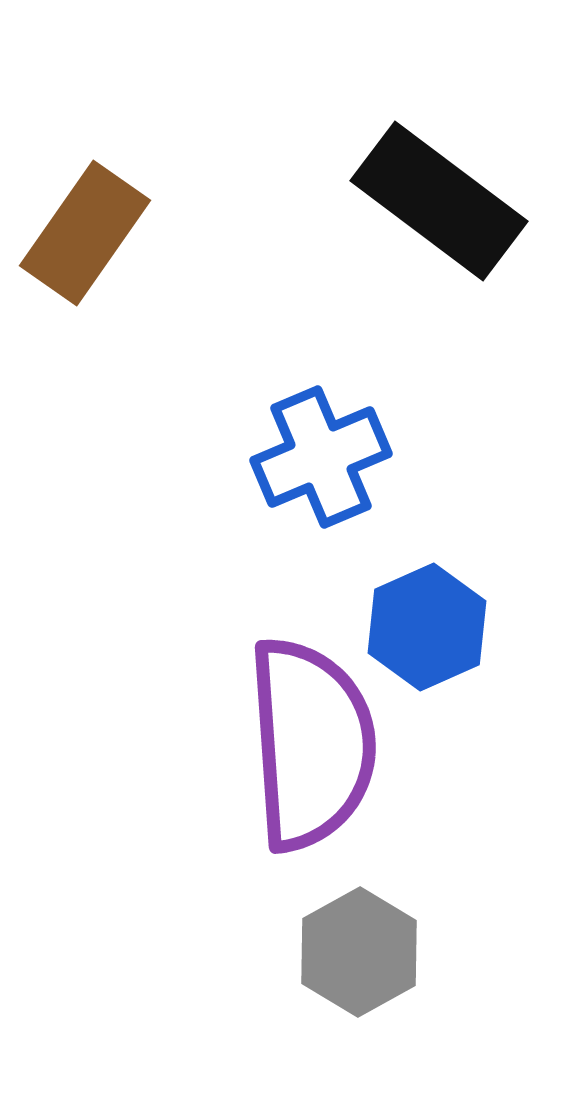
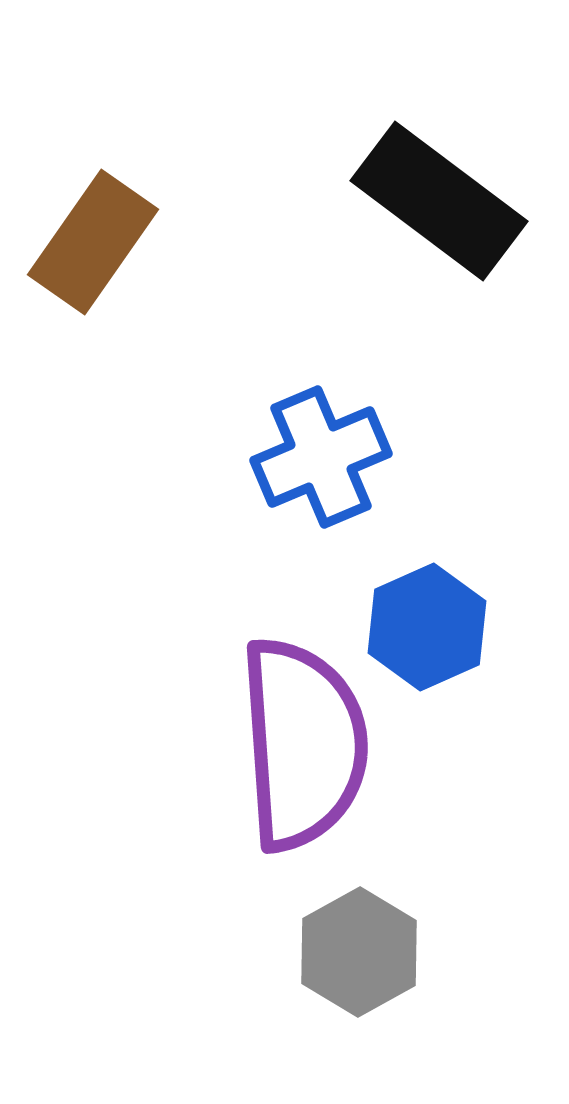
brown rectangle: moved 8 px right, 9 px down
purple semicircle: moved 8 px left
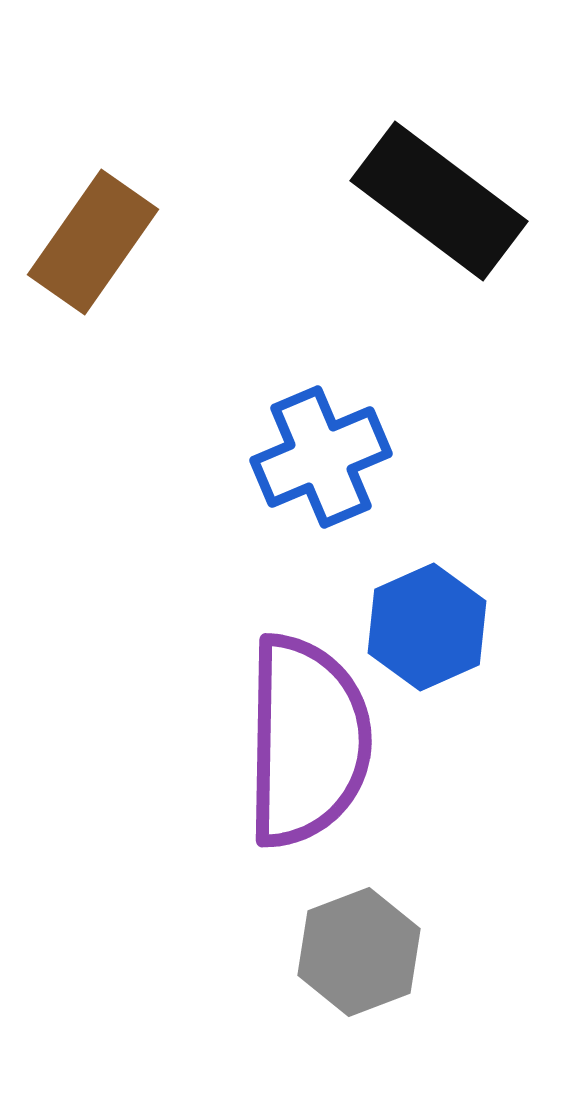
purple semicircle: moved 4 px right, 3 px up; rotated 5 degrees clockwise
gray hexagon: rotated 8 degrees clockwise
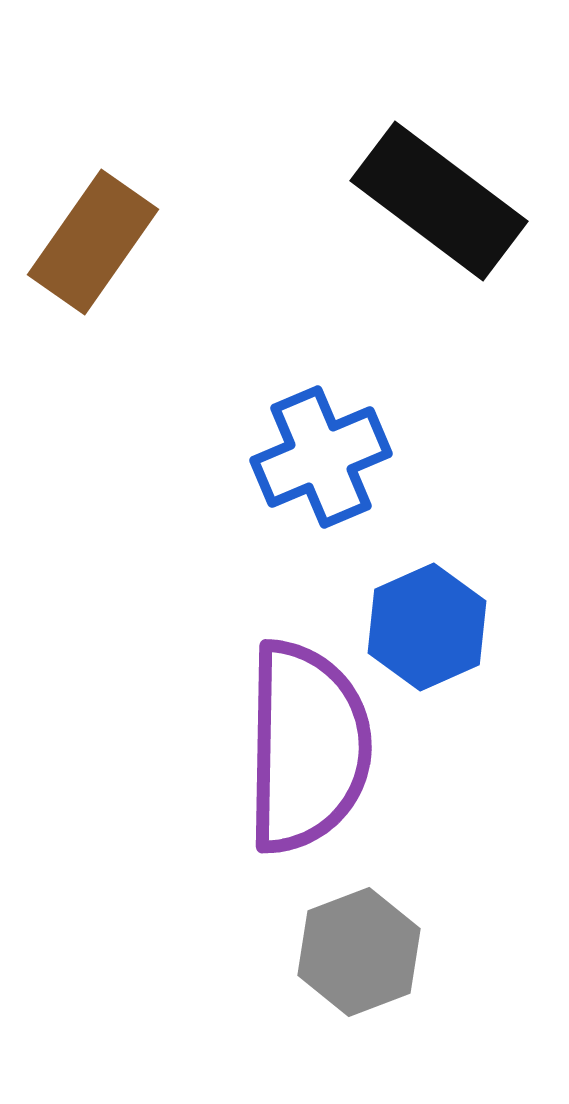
purple semicircle: moved 6 px down
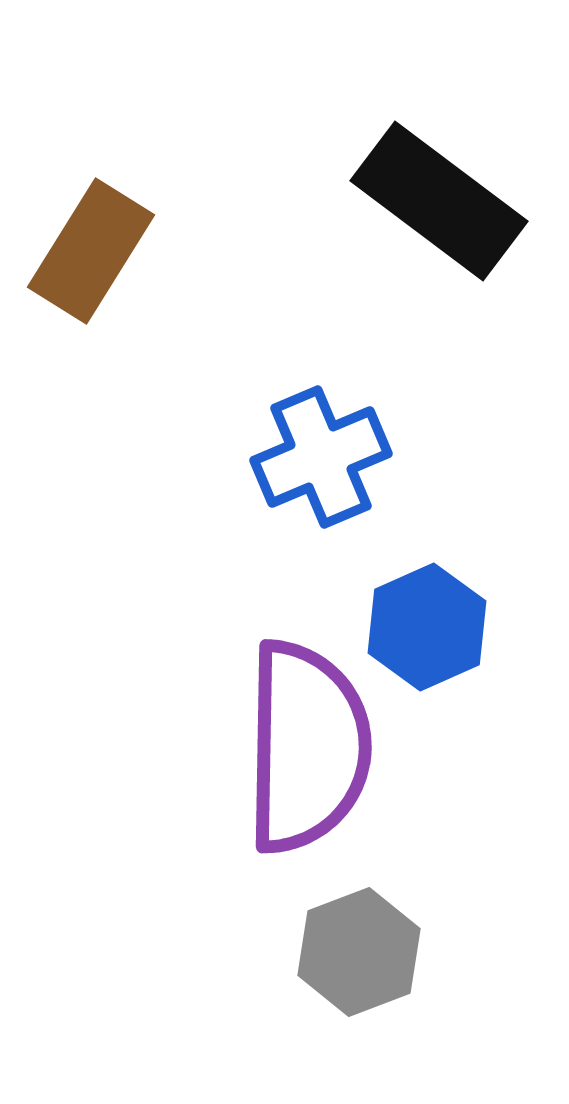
brown rectangle: moved 2 px left, 9 px down; rotated 3 degrees counterclockwise
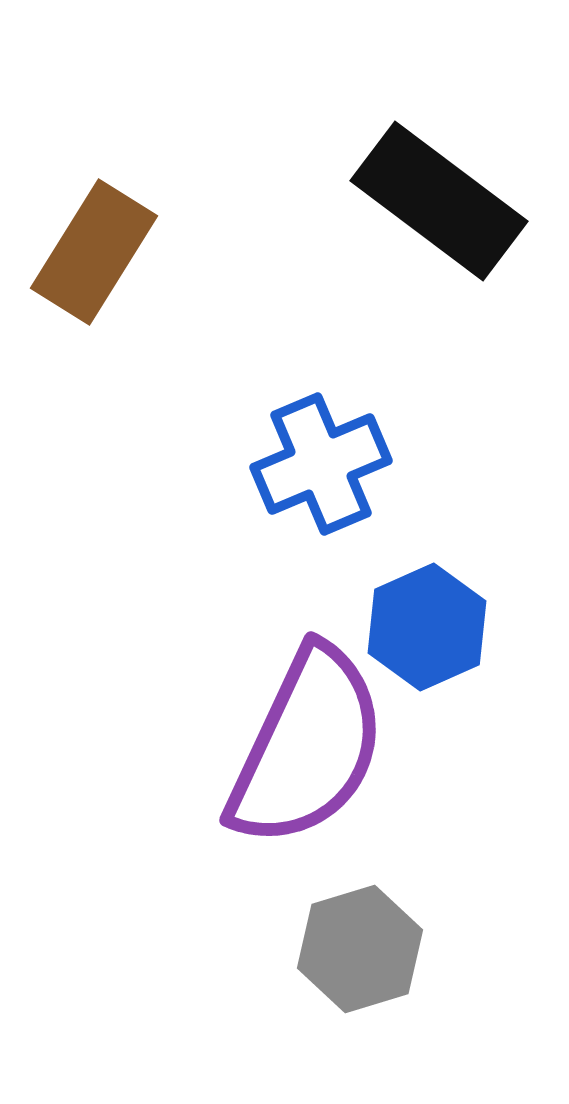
brown rectangle: moved 3 px right, 1 px down
blue cross: moved 7 px down
purple semicircle: rotated 24 degrees clockwise
gray hexagon: moved 1 px right, 3 px up; rotated 4 degrees clockwise
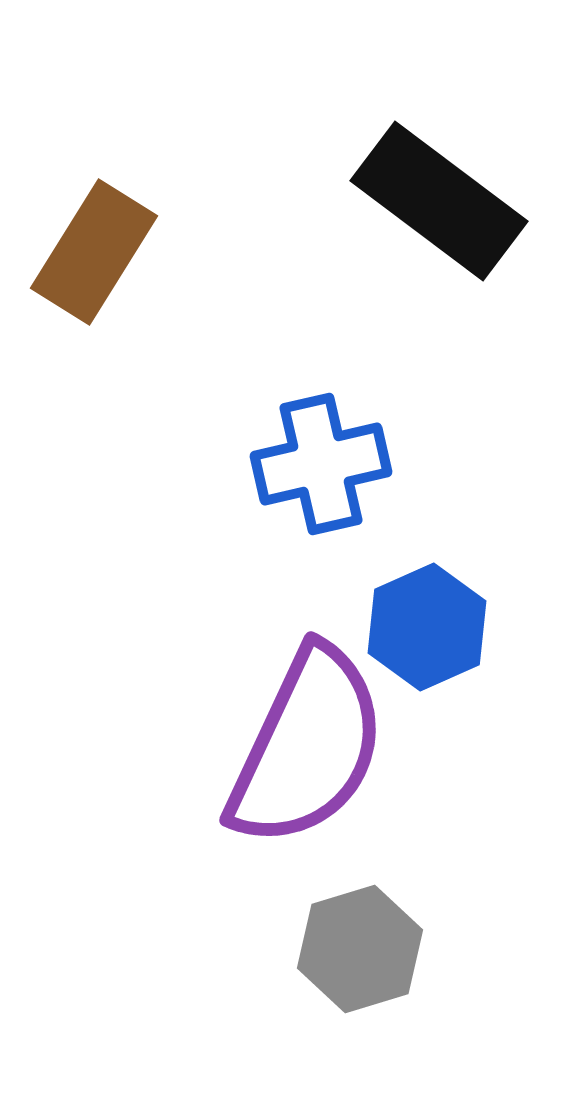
blue cross: rotated 10 degrees clockwise
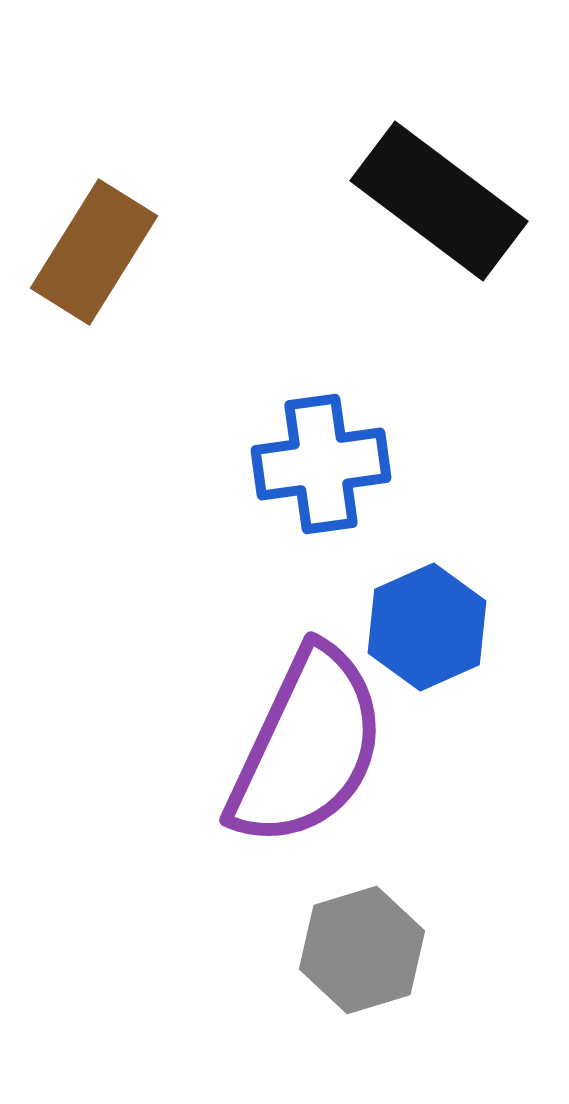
blue cross: rotated 5 degrees clockwise
gray hexagon: moved 2 px right, 1 px down
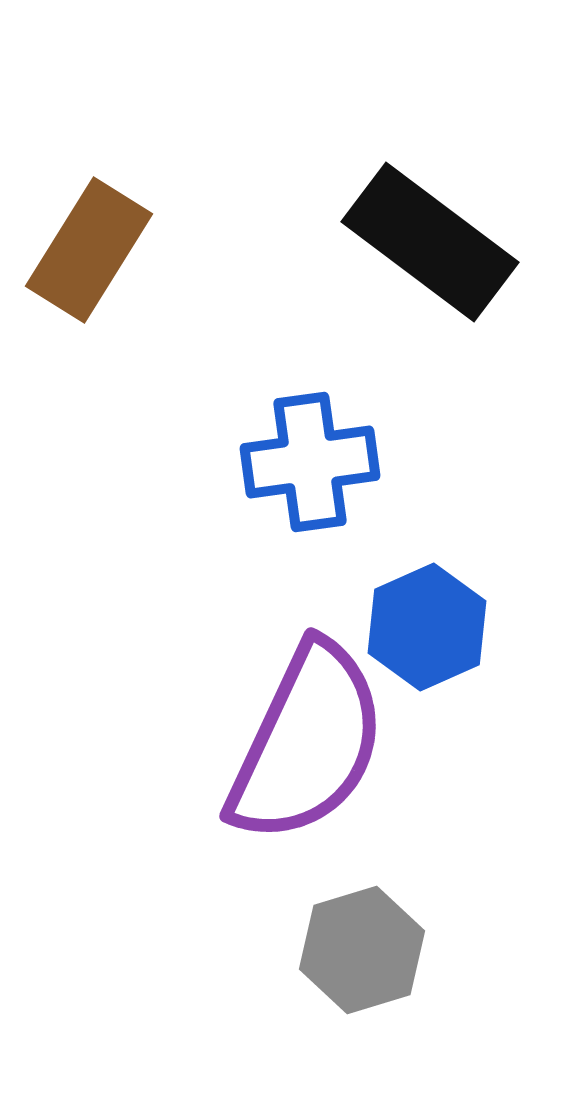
black rectangle: moved 9 px left, 41 px down
brown rectangle: moved 5 px left, 2 px up
blue cross: moved 11 px left, 2 px up
purple semicircle: moved 4 px up
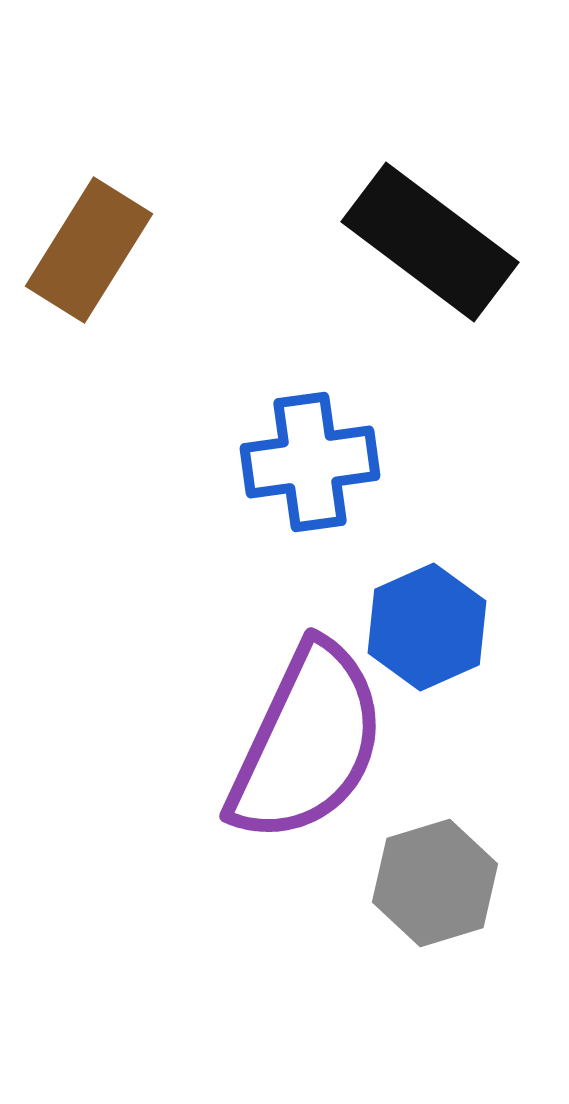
gray hexagon: moved 73 px right, 67 px up
